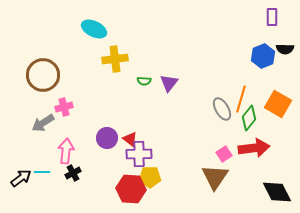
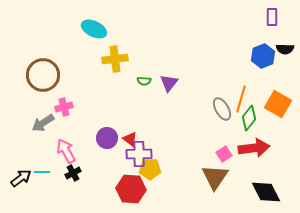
pink arrow: rotated 35 degrees counterclockwise
yellow pentagon: moved 8 px up
black diamond: moved 11 px left
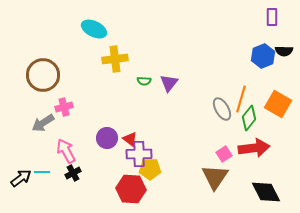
black semicircle: moved 1 px left, 2 px down
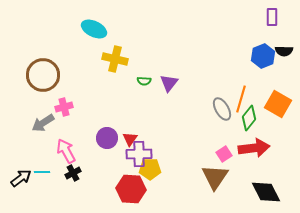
yellow cross: rotated 20 degrees clockwise
red triangle: rotated 28 degrees clockwise
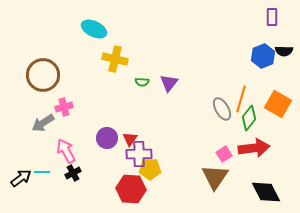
green semicircle: moved 2 px left, 1 px down
